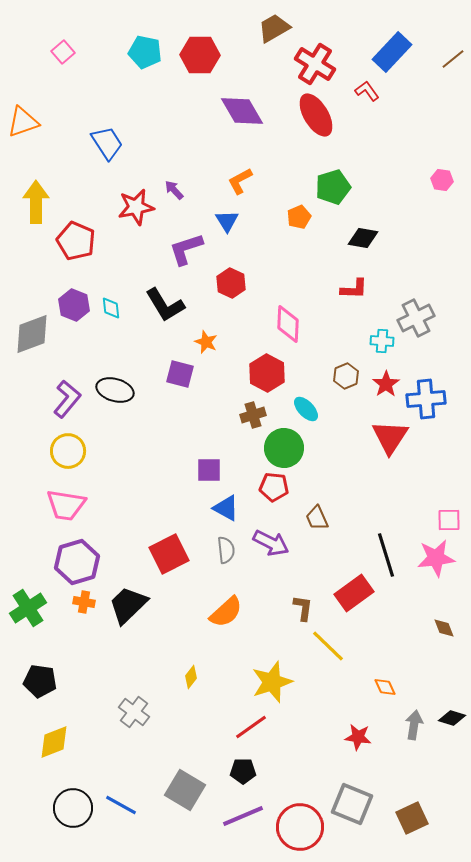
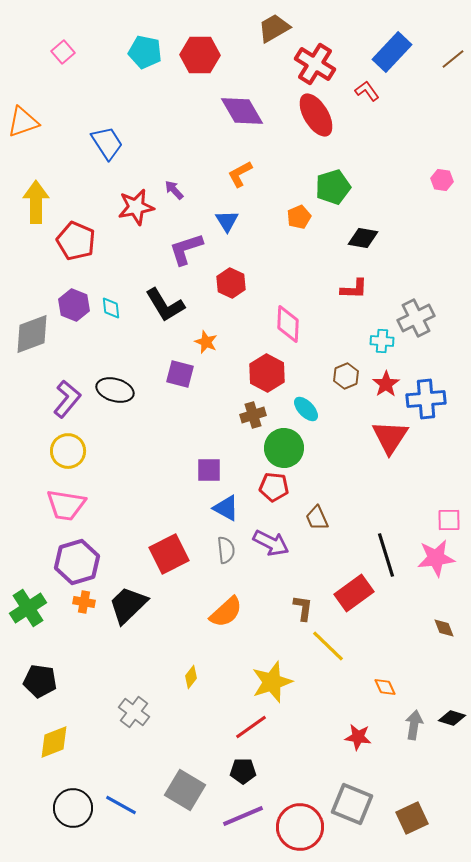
orange L-shape at (240, 181): moved 7 px up
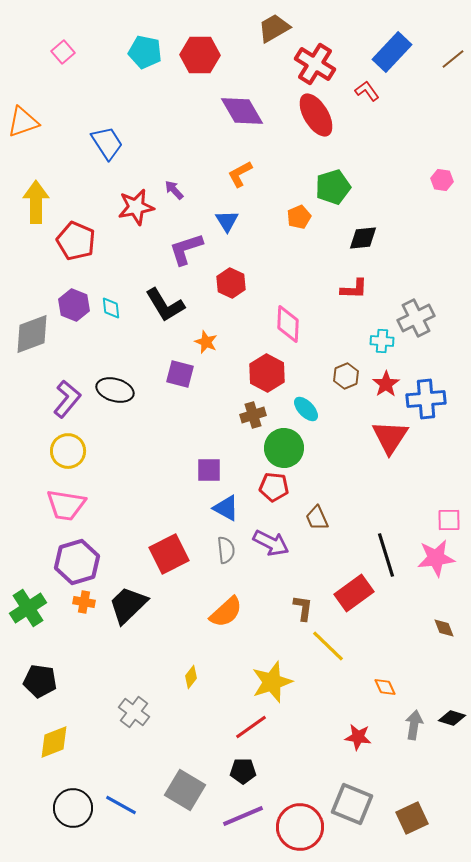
black diamond at (363, 238): rotated 16 degrees counterclockwise
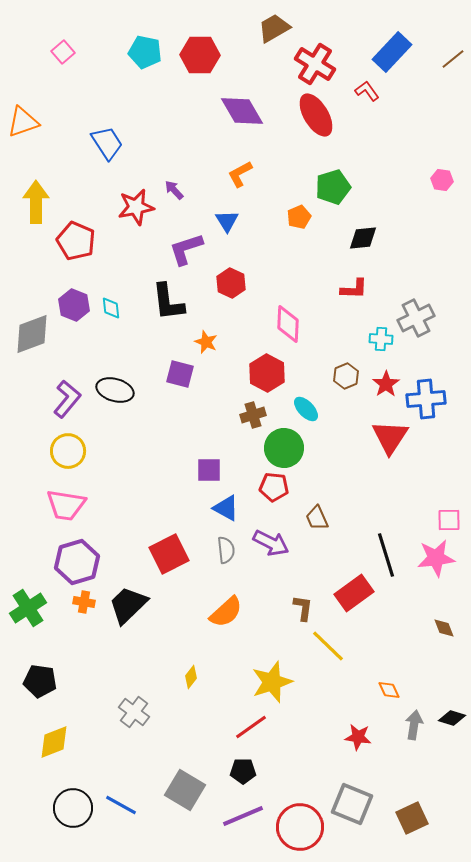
black L-shape at (165, 305): moved 3 px right, 3 px up; rotated 24 degrees clockwise
cyan cross at (382, 341): moved 1 px left, 2 px up
orange diamond at (385, 687): moved 4 px right, 3 px down
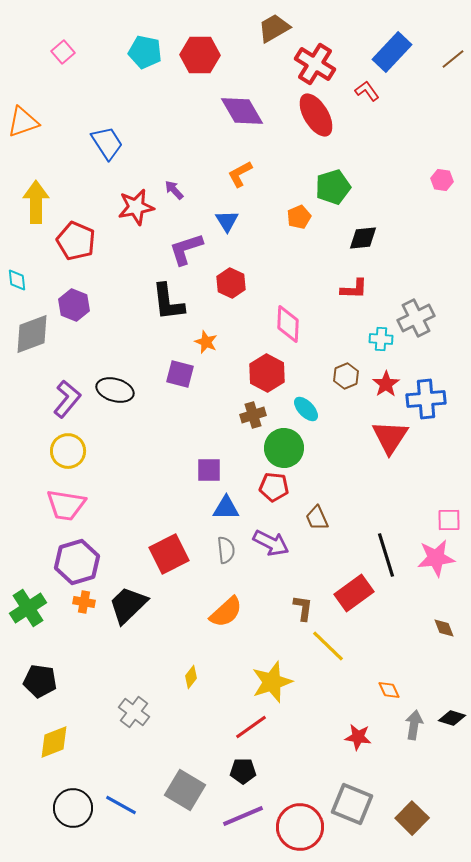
cyan diamond at (111, 308): moved 94 px left, 28 px up
blue triangle at (226, 508): rotated 28 degrees counterclockwise
brown square at (412, 818): rotated 20 degrees counterclockwise
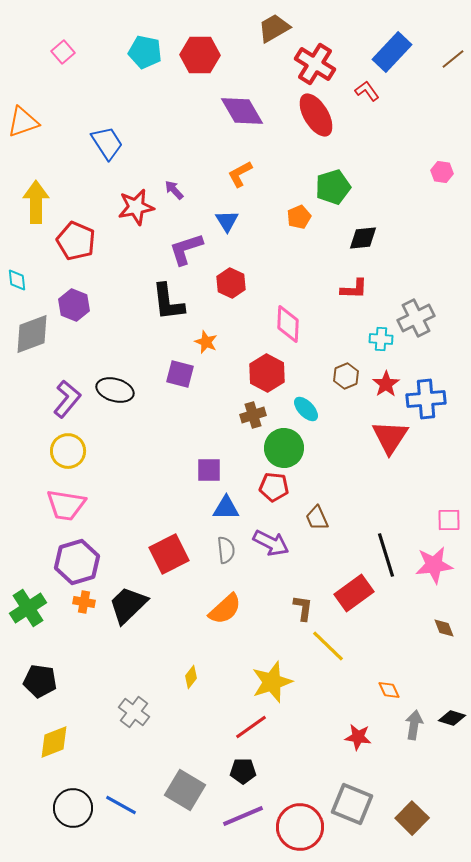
pink hexagon at (442, 180): moved 8 px up
pink star at (436, 558): moved 2 px left, 7 px down
orange semicircle at (226, 612): moved 1 px left, 3 px up
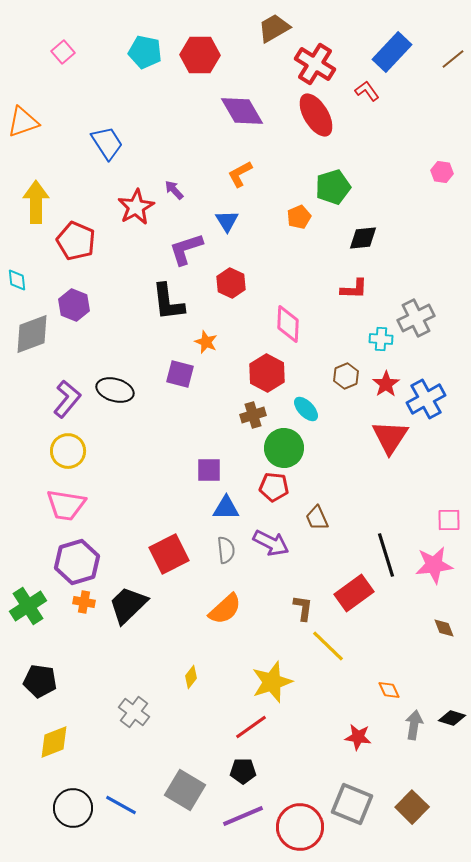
red star at (136, 207): rotated 18 degrees counterclockwise
blue cross at (426, 399): rotated 24 degrees counterclockwise
green cross at (28, 608): moved 2 px up
brown square at (412, 818): moved 11 px up
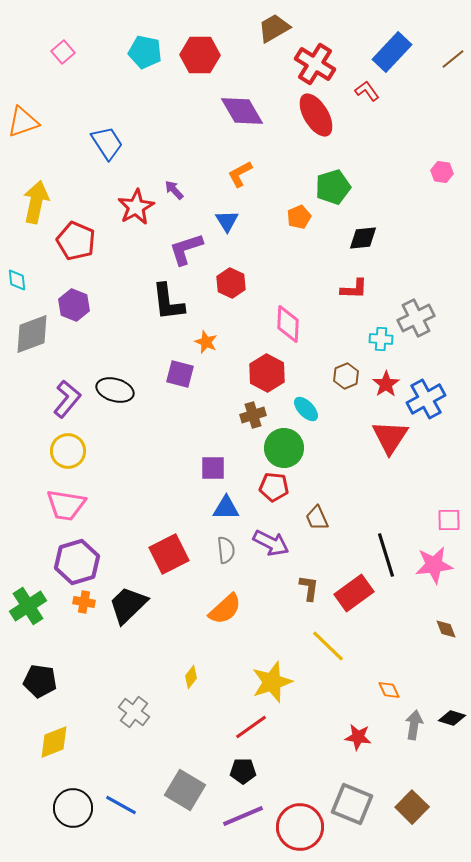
yellow arrow at (36, 202): rotated 12 degrees clockwise
purple square at (209, 470): moved 4 px right, 2 px up
brown L-shape at (303, 608): moved 6 px right, 20 px up
brown diamond at (444, 628): moved 2 px right, 1 px down
